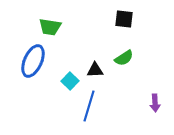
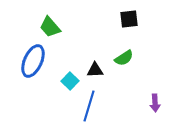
black square: moved 5 px right; rotated 12 degrees counterclockwise
green trapezoid: rotated 40 degrees clockwise
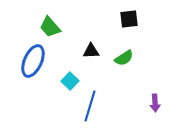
black triangle: moved 4 px left, 19 px up
blue line: moved 1 px right
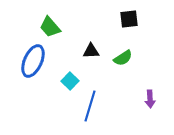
green semicircle: moved 1 px left
purple arrow: moved 5 px left, 4 px up
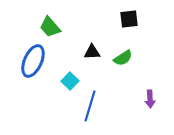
black triangle: moved 1 px right, 1 px down
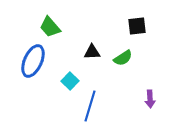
black square: moved 8 px right, 7 px down
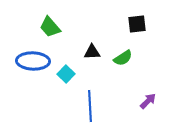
black square: moved 2 px up
blue ellipse: rotated 68 degrees clockwise
cyan square: moved 4 px left, 7 px up
purple arrow: moved 2 px left, 2 px down; rotated 132 degrees counterclockwise
blue line: rotated 20 degrees counterclockwise
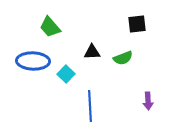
green semicircle: rotated 12 degrees clockwise
purple arrow: rotated 132 degrees clockwise
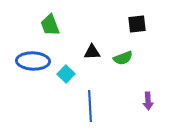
green trapezoid: moved 2 px up; rotated 20 degrees clockwise
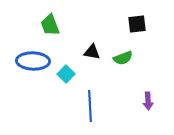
black triangle: rotated 12 degrees clockwise
